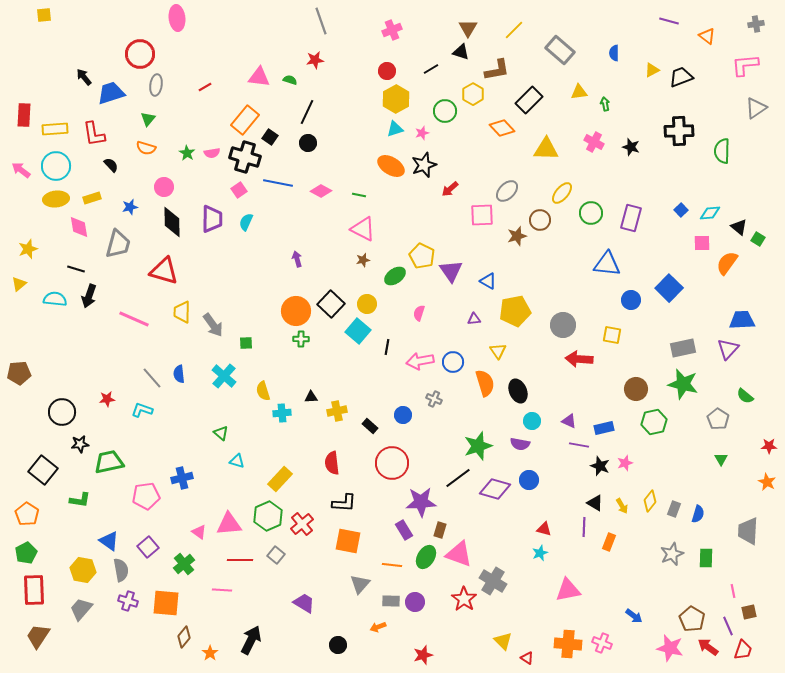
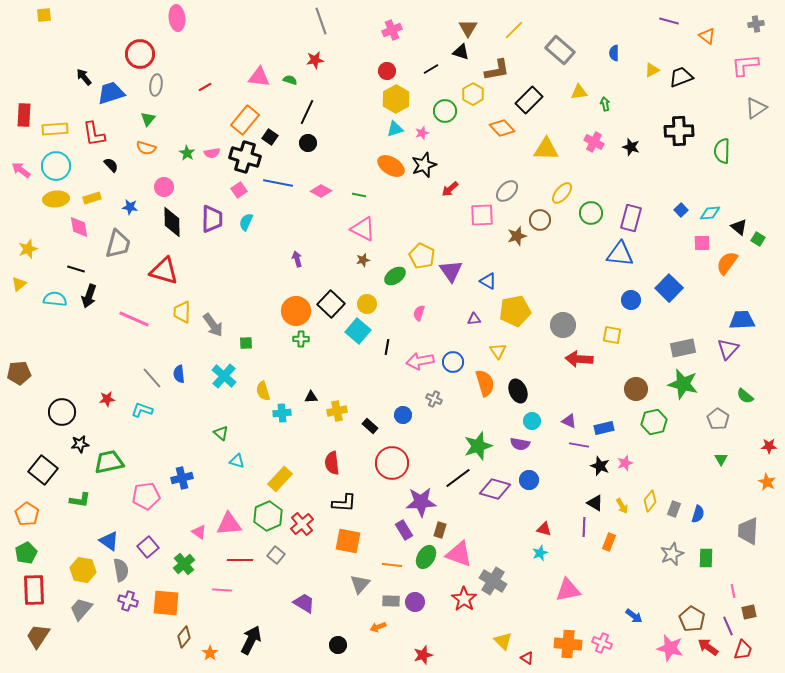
blue star at (130, 207): rotated 21 degrees clockwise
blue triangle at (607, 264): moved 13 px right, 10 px up
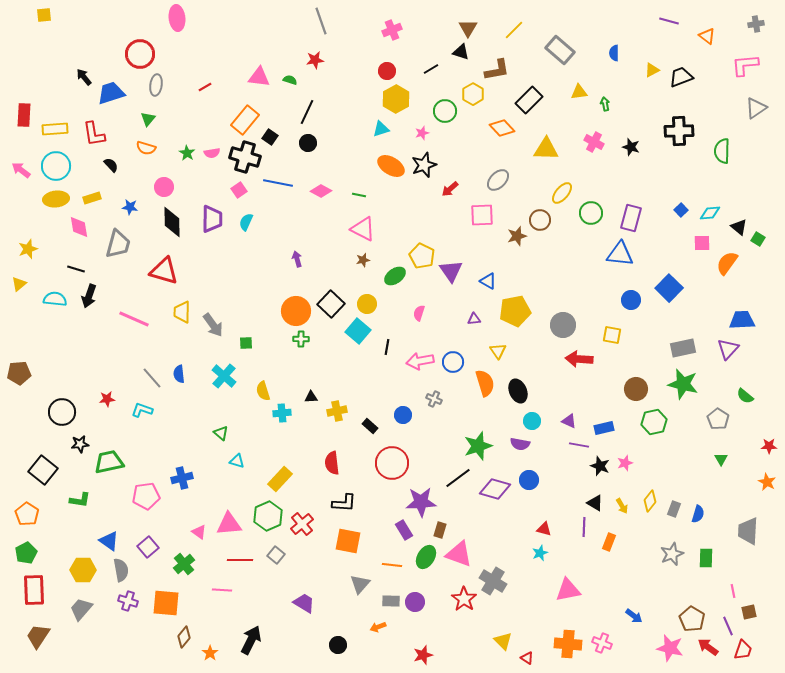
cyan triangle at (395, 129): moved 14 px left
gray ellipse at (507, 191): moved 9 px left, 11 px up
yellow hexagon at (83, 570): rotated 10 degrees counterclockwise
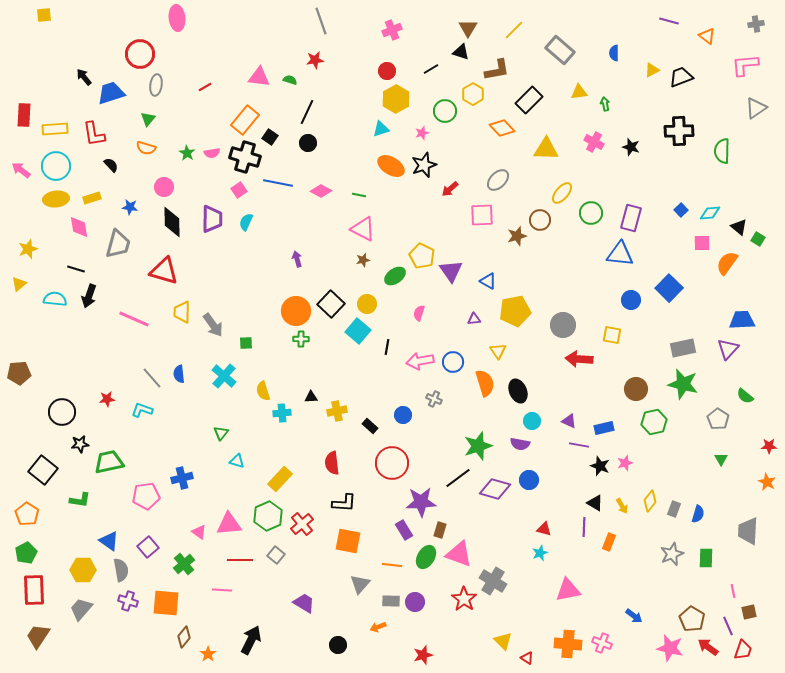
green triangle at (221, 433): rotated 28 degrees clockwise
orange star at (210, 653): moved 2 px left, 1 px down
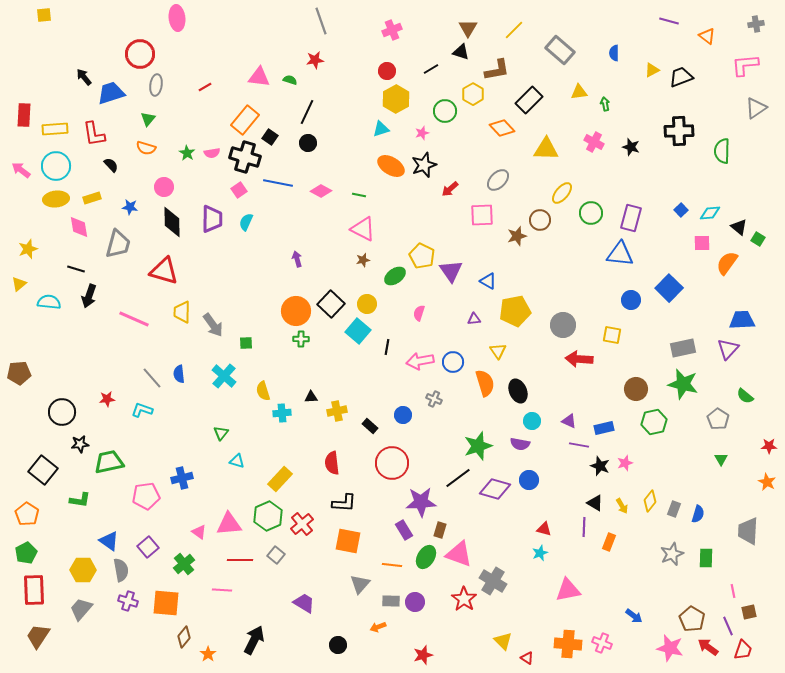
cyan semicircle at (55, 299): moved 6 px left, 3 px down
black arrow at (251, 640): moved 3 px right
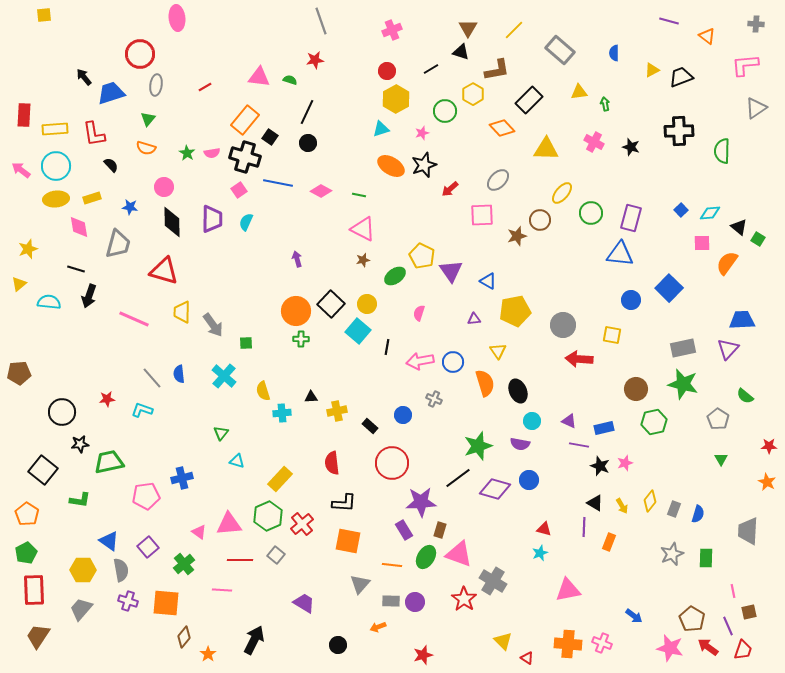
gray cross at (756, 24): rotated 14 degrees clockwise
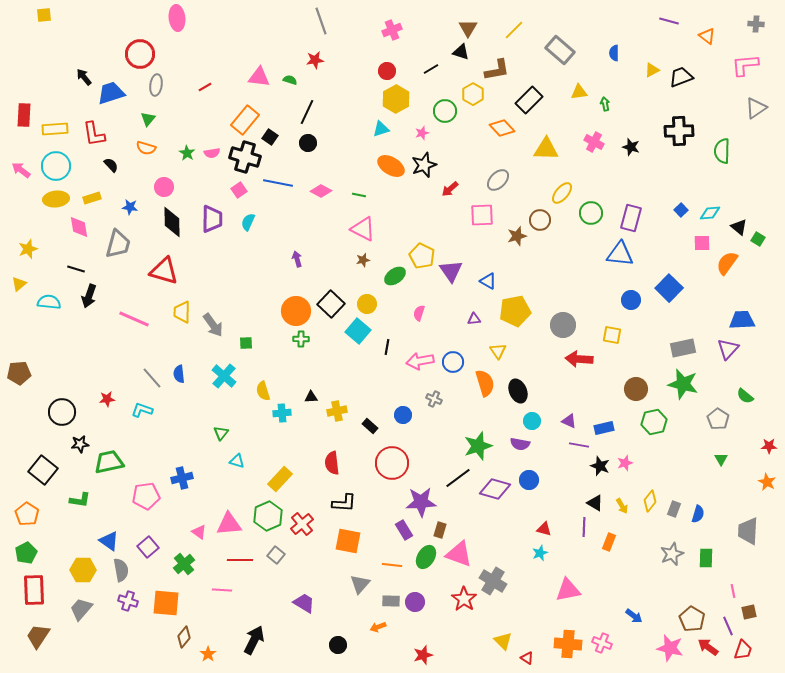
cyan semicircle at (246, 222): moved 2 px right
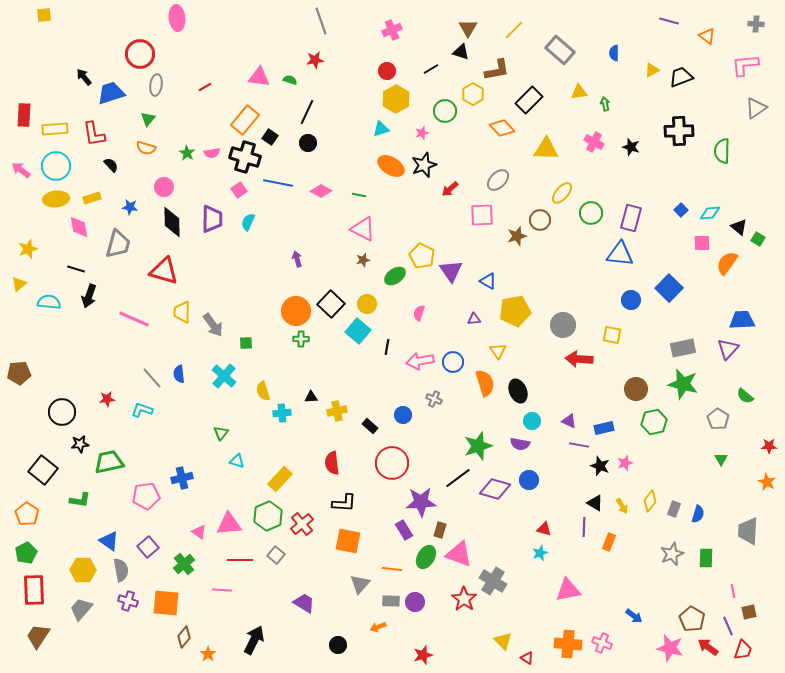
orange line at (392, 565): moved 4 px down
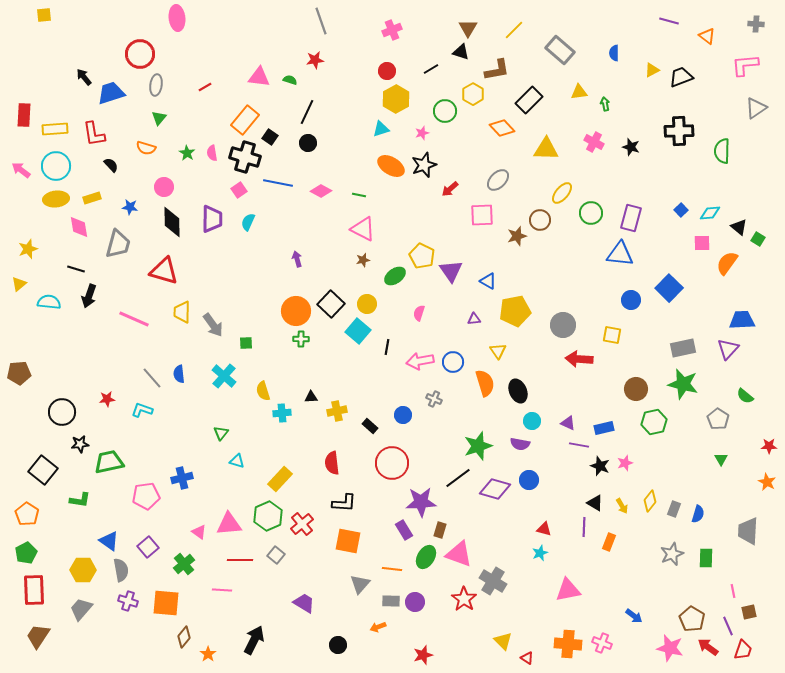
green triangle at (148, 119): moved 11 px right, 1 px up
pink semicircle at (212, 153): rotated 91 degrees clockwise
purple triangle at (569, 421): moved 1 px left, 2 px down
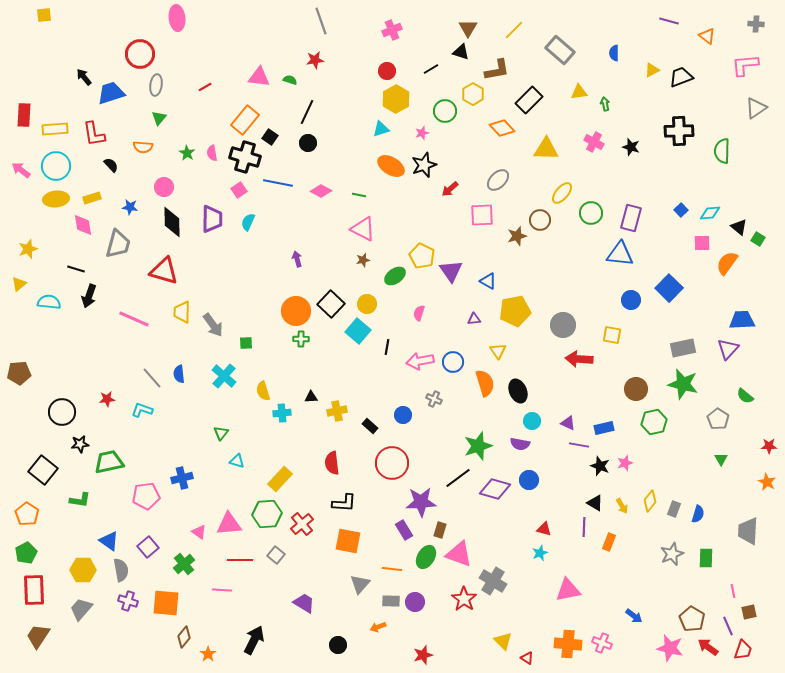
orange semicircle at (146, 148): moved 3 px left, 1 px up; rotated 12 degrees counterclockwise
pink diamond at (79, 227): moved 4 px right, 2 px up
green hexagon at (268, 516): moved 1 px left, 2 px up; rotated 20 degrees clockwise
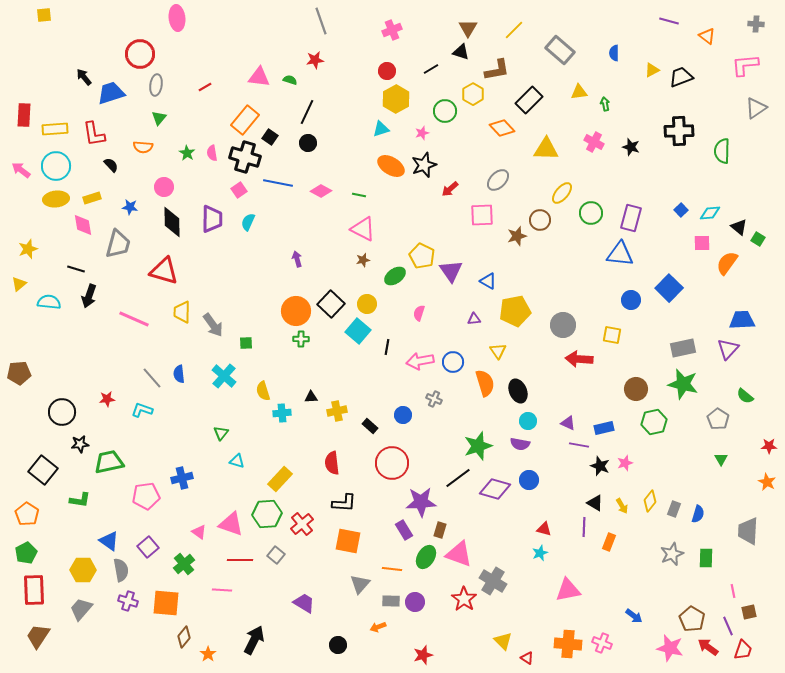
cyan circle at (532, 421): moved 4 px left
pink triangle at (229, 524): moved 2 px right; rotated 24 degrees clockwise
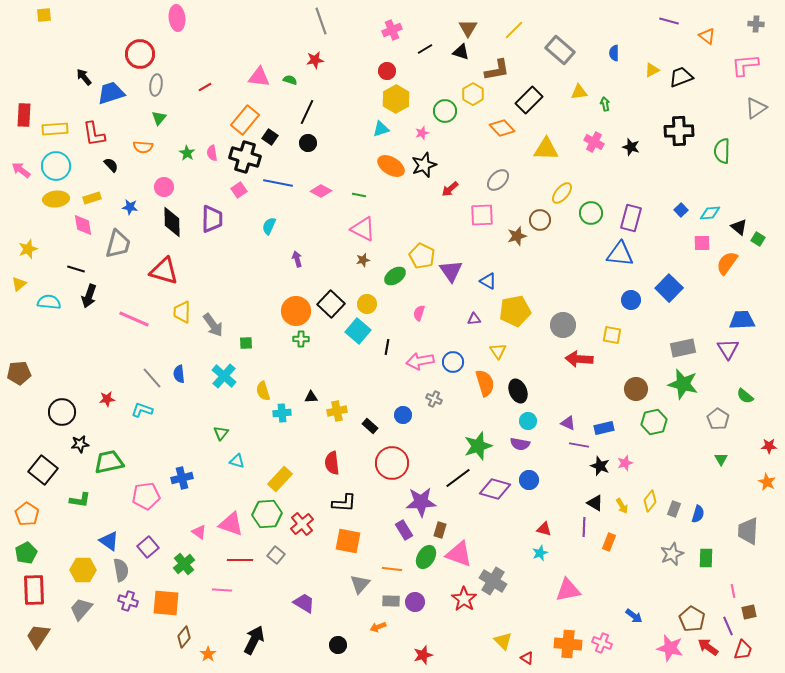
black line at (431, 69): moved 6 px left, 20 px up
cyan semicircle at (248, 222): moved 21 px right, 4 px down
purple triangle at (728, 349): rotated 15 degrees counterclockwise
